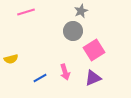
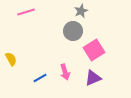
yellow semicircle: rotated 104 degrees counterclockwise
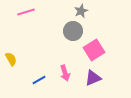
pink arrow: moved 1 px down
blue line: moved 1 px left, 2 px down
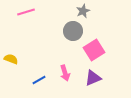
gray star: moved 2 px right
yellow semicircle: rotated 40 degrees counterclockwise
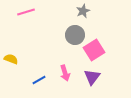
gray circle: moved 2 px right, 4 px down
purple triangle: moved 1 px left, 1 px up; rotated 30 degrees counterclockwise
